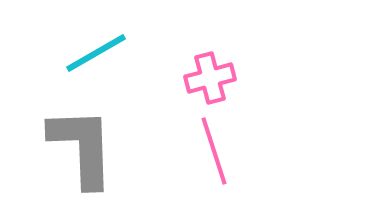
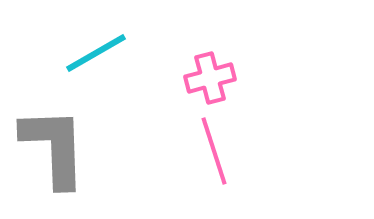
gray L-shape: moved 28 px left
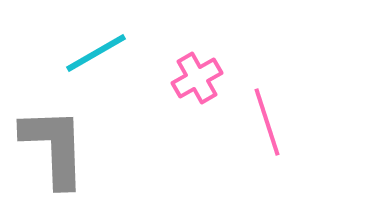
pink cross: moved 13 px left; rotated 15 degrees counterclockwise
pink line: moved 53 px right, 29 px up
